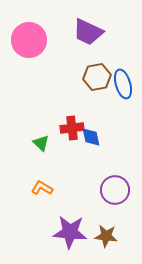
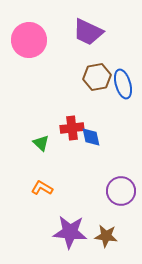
purple circle: moved 6 px right, 1 px down
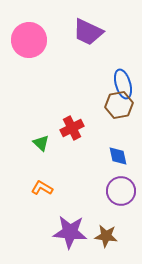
brown hexagon: moved 22 px right, 28 px down
red cross: rotated 20 degrees counterclockwise
blue diamond: moved 27 px right, 19 px down
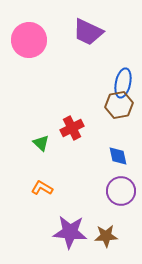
blue ellipse: moved 1 px up; rotated 28 degrees clockwise
brown star: rotated 10 degrees counterclockwise
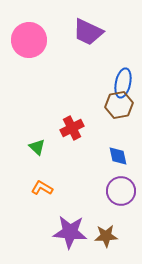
green triangle: moved 4 px left, 4 px down
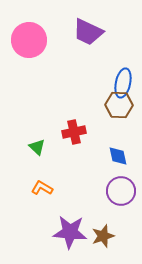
brown hexagon: rotated 12 degrees clockwise
red cross: moved 2 px right, 4 px down; rotated 15 degrees clockwise
brown star: moved 3 px left; rotated 15 degrees counterclockwise
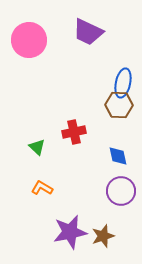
purple star: rotated 16 degrees counterclockwise
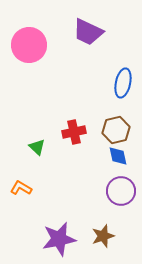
pink circle: moved 5 px down
brown hexagon: moved 3 px left, 25 px down; rotated 16 degrees counterclockwise
orange L-shape: moved 21 px left
purple star: moved 11 px left, 7 px down
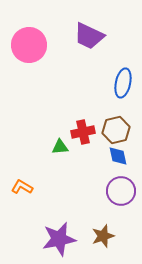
purple trapezoid: moved 1 px right, 4 px down
red cross: moved 9 px right
green triangle: moved 23 px right; rotated 48 degrees counterclockwise
orange L-shape: moved 1 px right, 1 px up
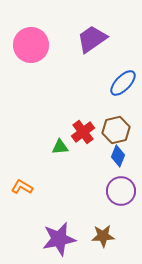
purple trapezoid: moved 3 px right, 3 px down; rotated 120 degrees clockwise
pink circle: moved 2 px right
blue ellipse: rotated 32 degrees clockwise
red cross: rotated 25 degrees counterclockwise
blue diamond: rotated 35 degrees clockwise
brown star: rotated 15 degrees clockwise
